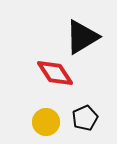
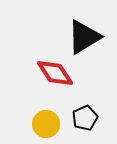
black triangle: moved 2 px right
yellow circle: moved 2 px down
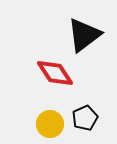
black triangle: moved 2 px up; rotated 6 degrees counterclockwise
yellow circle: moved 4 px right
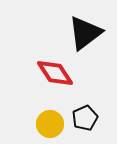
black triangle: moved 1 px right, 2 px up
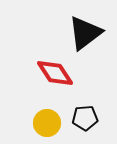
black pentagon: rotated 20 degrees clockwise
yellow circle: moved 3 px left, 1 px up
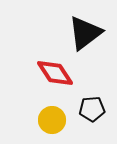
black pentagon: moved 7 px right, 9 px up
yellow circle: moved 5 px right, 3 px up
